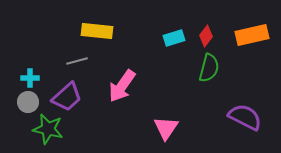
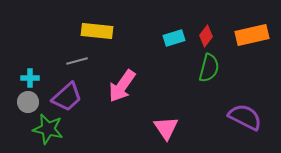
pink triangle: rotated 8 degrees counterclockwise
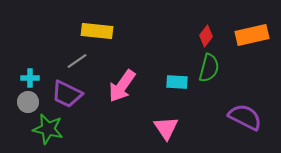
cyan rectangle: moved 3 px right, 44 px down; rotated 20 degrees clockwise
gray line: rotated 20 degrees counterclockwise
purple trapezoid: moved 3 px up; rotated 68 degrees clockwise
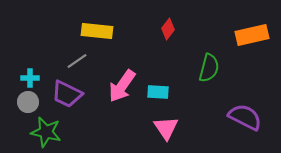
red diamond: moved 38 px left, 7 px up
cyan rectangle: moved 19 px left, 10 px down
green star: moved 2 px left, 3 px down
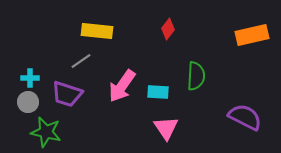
gray line: moved 4 px right
green semicircle: moved 13 px left, 8 px down; rotated 12 degrees counterclockwise
purple trapezoid: rotated 8 degrees counterclockwise
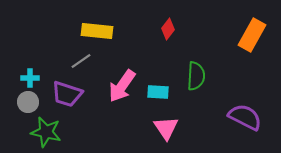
orange rectangle: rotated 48 degrees counterclockwise
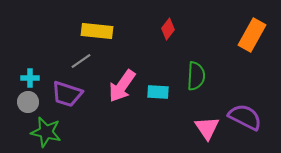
pink triangle: moved 41 px right
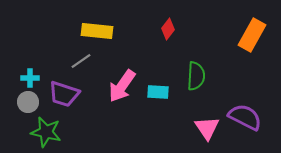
purple trapezoid: moved 3 px left
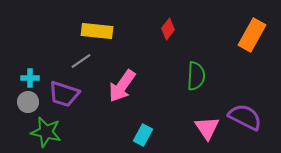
cyan rectangle: moved 15 px left, 43 px down; rotated 65 degrees counterclockwise
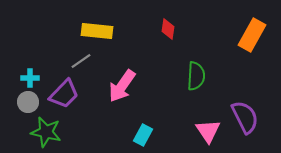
red diamond: rotated 30 degrees counterclockwise
purple trapezoid: rotated 64 degrees counterclockwise
purple semicircle: rotated 36 degrees clockwise
pink triangle: moved 1 px right, 3 px down
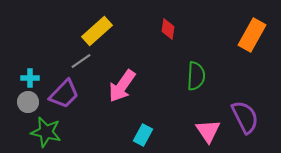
yellow rectangle: rotated 48 degrees counterclockwise
